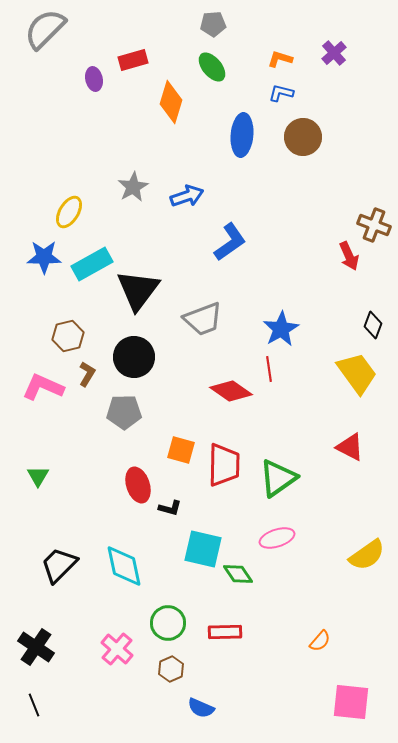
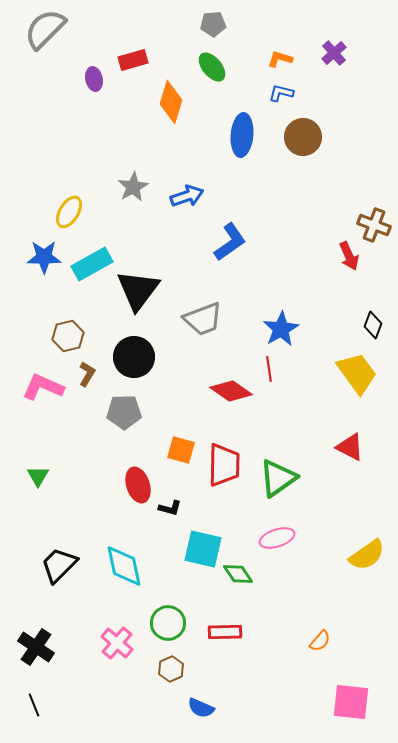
pink cross at (117, 649): moved 6 px up
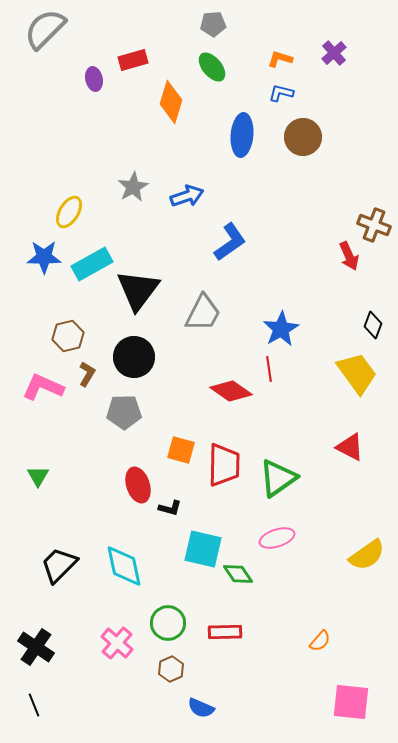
gray trapezoid at (203, 319): moved 6 px up; rotated 42 degrees counterclockwise
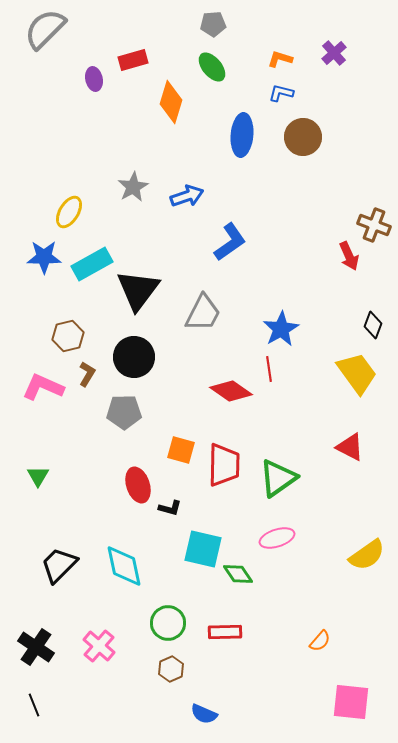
pink cross at (117, 643): moved 18 px left, 3 px down
blue semicircle at (201, 708): moved 3 px right, 6 px down
